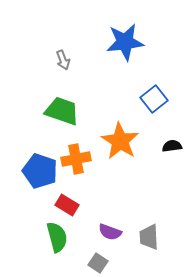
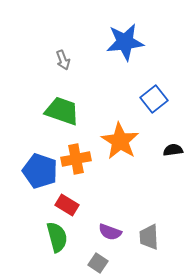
black semicircle: moved 1 px right, 4 px down
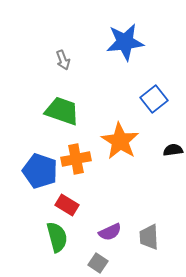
purple semicircle: rotated 45 degrees counterclockwise
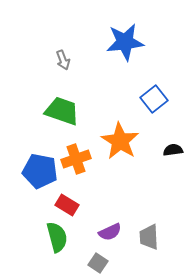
orange cross: rotated 8 degrees counterclockwise
blue pentagon: rotated 8 degrees counterclockwise
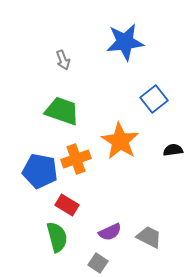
gray trapezoid: rotated 120 degrees clockwise
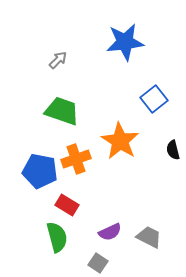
gray arrow: moved 5 px left; rotated 114 degrees counterclockwise
black semicircle: rotated 96 degrees counterclockwise
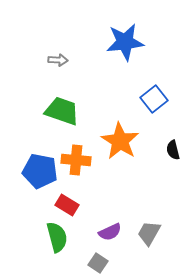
gray arrow: rotated 48 degrees clockwise
orange cross: moved 1 px down; rotated 24 degrees clockwise
gray trapezoid: moved 4 px up; rotated 88 degrees counterclockwise
